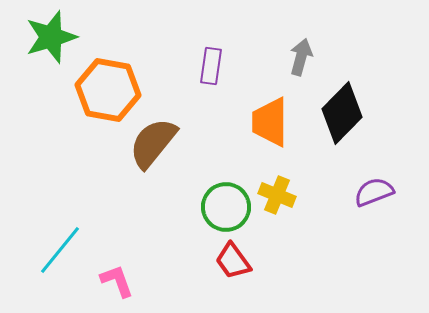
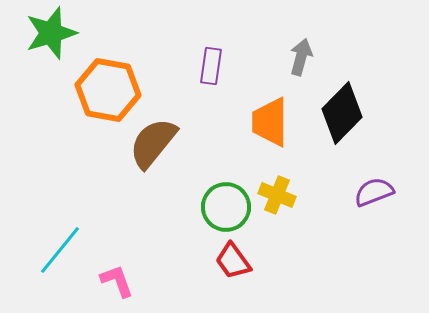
green star: moved 4 px up
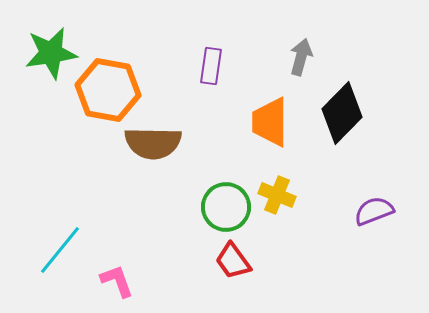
green star: moved 20 px down; rotated 8 degrees clockwise
brown semicircle: rotated 128 degrees counterclockwise
purple semicircle: moved 19 px down
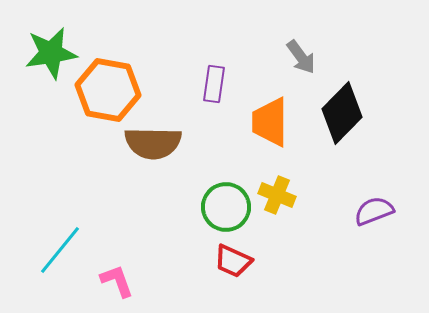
gray arrow: rotated 129 degrees clockwise
purple rectangle: moved 3 px right, 18 px down
red trapezoid: rotated 30 degrees counterclockwise
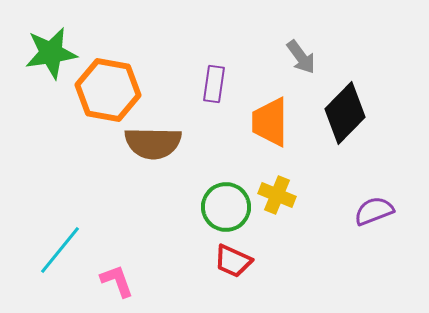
black diamond: moved 3 px right
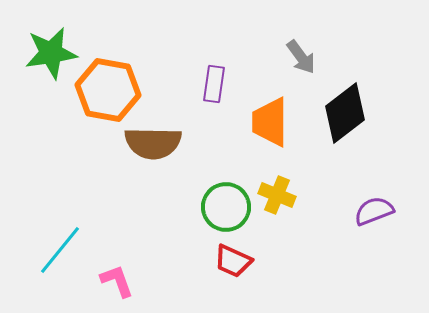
black diamond: rotated 8 degrees clockwise
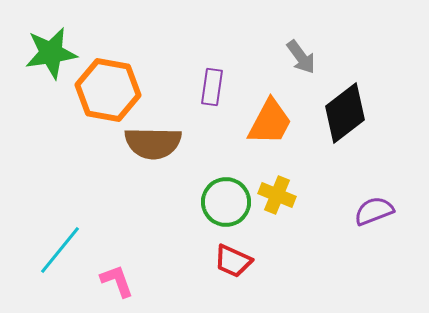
purple rectangle: moved 2 px left, 3 px down
orange trapezoid: rotated 152 degrees counterclockwise
green circle: moved 5 px up
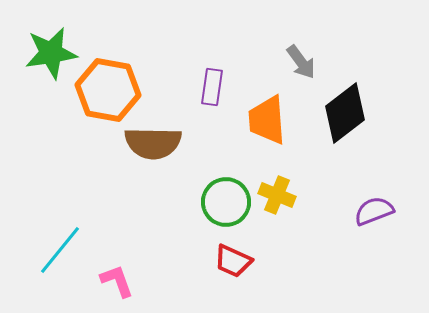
gray arrow: moved 5 px down
orange trapezoid: moved 3 px left, 2 px up; rotated 148 degrees clockwise
